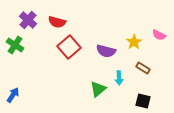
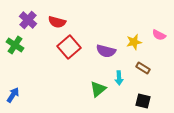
yellow star: rotated 21 degrees clockwise
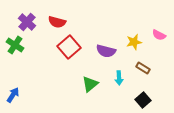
purple cross: moved 1 px left, 2 px down
green triangle: moved 8 px left, 5 px up
black square: moved 1 px up; rotated 35 degrees clockwise
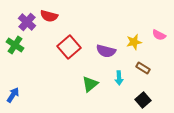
red semicircle: moved 8 px left, 6 px up
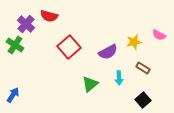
purple cross: moved 1 px left, 2 px down
purple semicircle: moved 2 px right, 1 px down; rotated 42 degrees counterclockwise
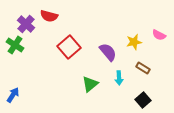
purple semicircle: rotated 102 degrees counterclockwise
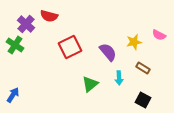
red square: moved 1 px right; rotated 15 degrees clockwise
black square: rotated 21 degrees counterclockwise
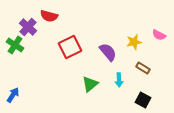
purple cross: moved 2 px right, 3 px down
cyan arrow: moved 2 px down
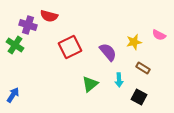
purple cross: moved 2 px up; rotated 24 degrees counterclockwise
black square: moved 4 px left, 3 px up
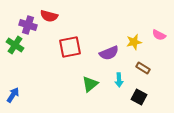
red square: rotated 15 degrees clockwise
purple semicircle: moved 1 px right, 1 px down; rotated 108 degrees clockwise
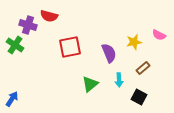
purple semicircle: rotated 90 degrees counterclockwise
brown rectangle: rotated 72 degrees counterclockwise
blue arrow: moved 1 px left, 4 px down
